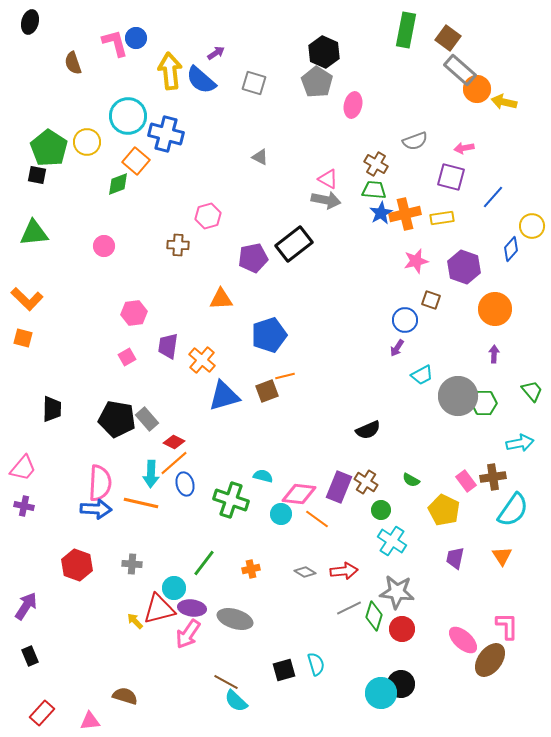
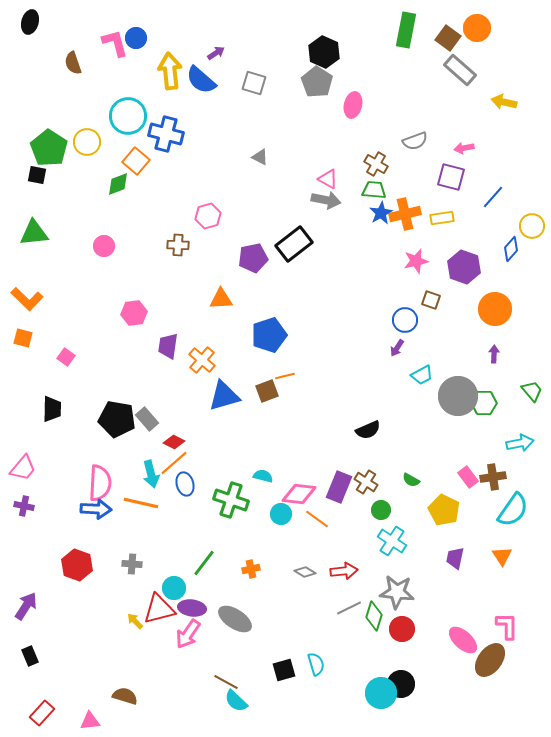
orange circle at (477, 89): moved 61 px up
pink square at (127, 357): moved 61 px left; rotated 24 degrees counterclockwise
cyan arrow at (151, 474): rotated 16 degrees counterclockwise
pink rectangle at (466, 481): moved 2 px right, 4 px up
gray ellipse at (235, 619): rotated 16 degrees clockwise
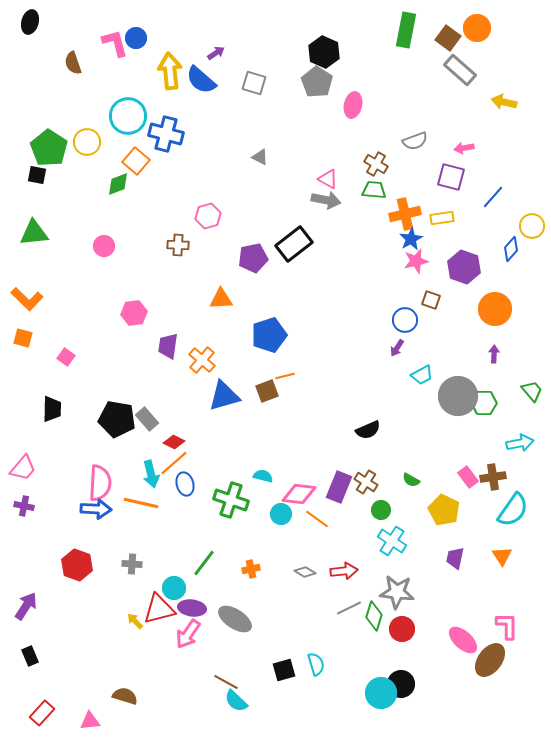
blue star at (381, 213): moved 30 px right, 26 px down
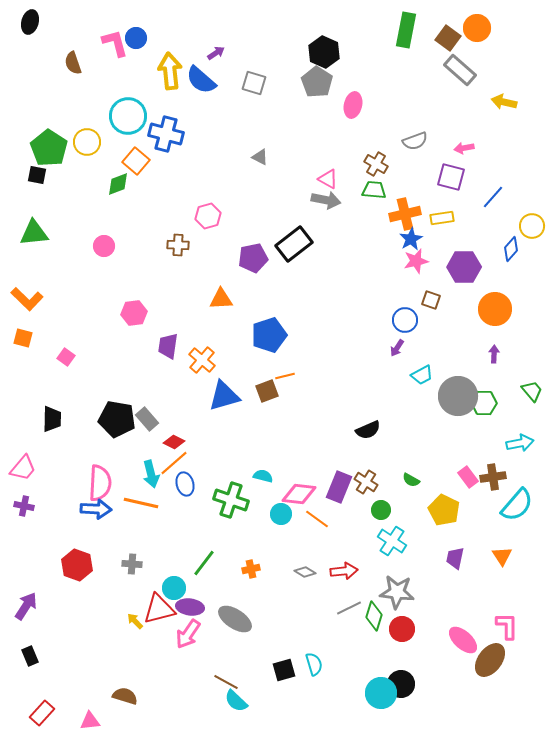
purple hexagon at (464, 267): rotated 20 degrees counterclockwise
black trapezoid at (52, 409): moved 10 px down
cyan semicircle at (513, 510): moved 4 px right, 5 px up; rotated 6 degrees clockwise
purple ellipse at (192, 608): moved 2 px left, 1 px up
cyan semicircle at (316, 664): moved 2 px left
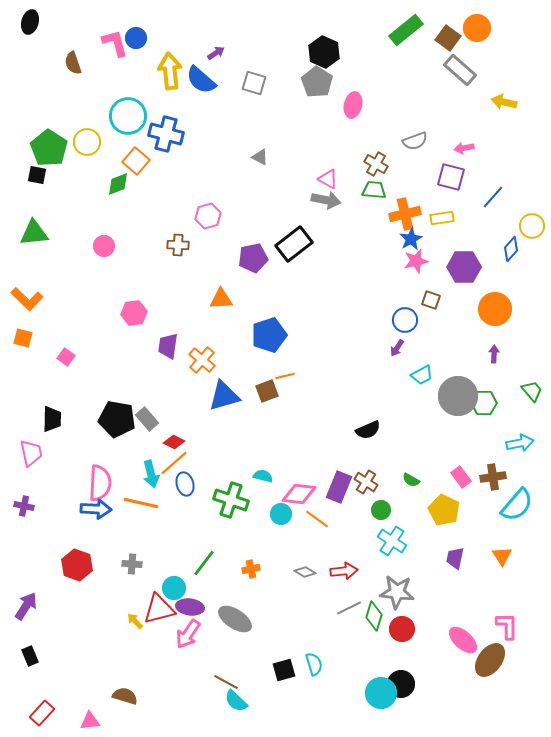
green rectangle at (406, 30): rotated 40 degrees clockwise
pink trapezoid at (23, 468): moved 8 px right, 15 px up; rotated 52 degrees counterclockwise
pink rectangle at (468, 477): moved 7 px left
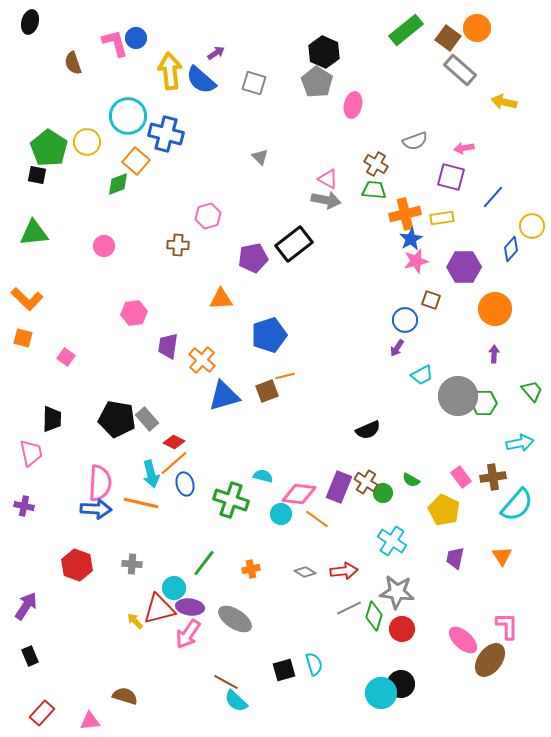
gray triangle at (260, 157): rotated 18 degrees clockwise
green circle at (381, 510): moved 2 px right, 17 px up
